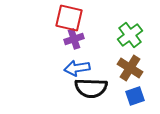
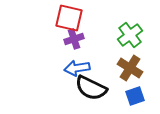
black semicircle: rotated 24 degrees clockwise
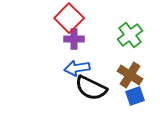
red square: rotated 32 degrees clockwise
purple cross: rotated 18 degrees clockwise
brown cross: moved 7 px down
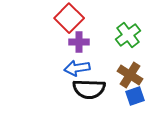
green cross: moved 2 px left
purple cross: moved 5 px right, 3 px down
black semicircle: moved 2 px left, 1 px down; rotated 24 degrees counterclockwise
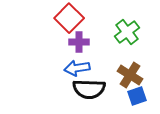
green cross: moved 1 px left, 3 px up
blue square: moved 2 px right
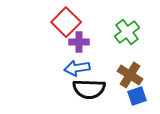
red square: moved 3 px left, 4 px down
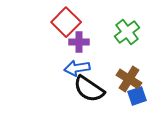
brown cross: moved 1 px left, 4 px down
black semicircle: rotated 32 degrees clockwise
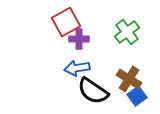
red square: rotated 16 degrees clockwise
purple cross: moved 3 px up
black semicircle: moved 4 px right, 2 px down
blue square: rotated 18 degrees counterclockwise
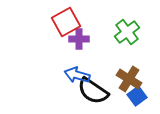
blue arrow: moved 7 px down; rotated 25 degrees clockwise
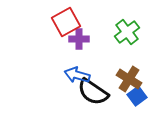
black semicircle: moved 1 px down
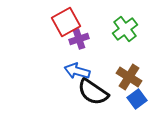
green cross: moved 2 px left, 3 px up
purple cross: rotated 18 degrees counterclockwise
blue arrow: moved 4 px up
brown cross: moved 2 px up
blue square: moved 3 px down
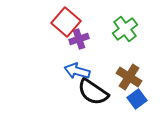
red square: rotated 20 degrees counterclockwise
